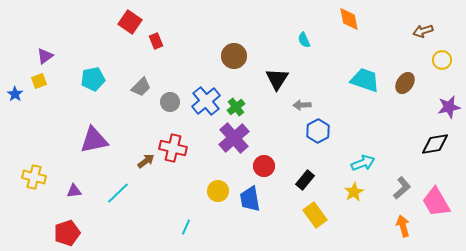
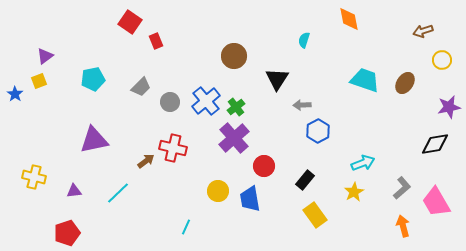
cyan semicircle at (304, 40): rotated 42 degrees clockwise
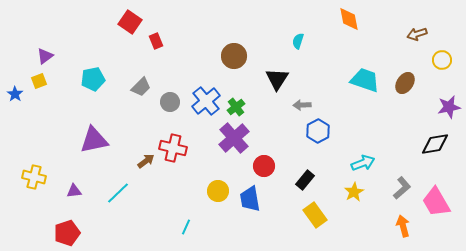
brown arrow at (423, 31): moved 6 px left, 3 px down
cyan semicircle at (304, 40): moved 6 px left, 1 px down
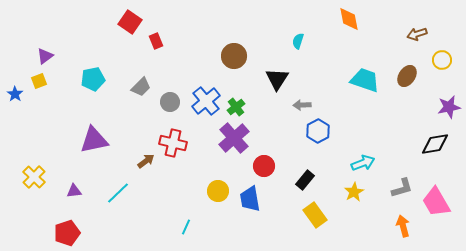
brown ellipse at (405, 83): moved 2 px right, 7 px up
red cross at (173, 148): moved 5 px up
yellow cross at (34, 177): rotated 30 degrees clockwise
gray L-shape at (402, 188): rotated 25 degrees clockwise
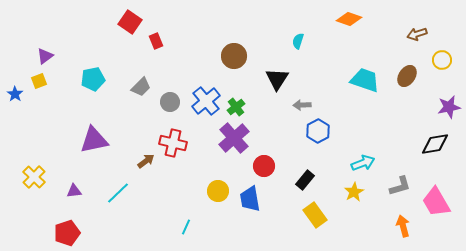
orange diamond at (349, 19): rotated 60 degrees counterclockwise
gray L-shape at (402, 188): moved 2 px left, 2 px up
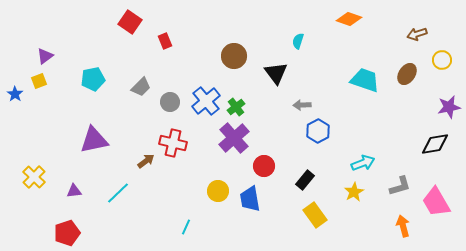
red rectangle at (156, 41): moved 9 px right
brown ellipse at (407, 76): moved 2 px up
black triangle at (277, 79): moved 1 px left, 6 px up; rotated 10 degrees counterclockwise
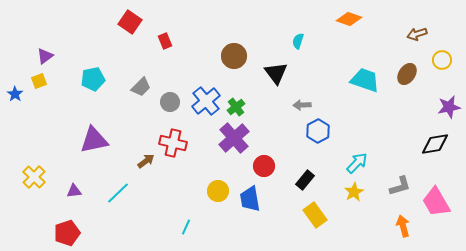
cyan arrow at (363, 163): moved 6 px left; rotated 25 degrees counterclockwise
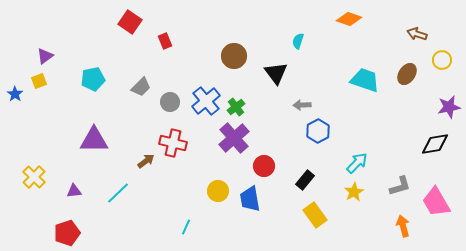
brown arrow at (417, 34): rotated 36 degrees clockwise
purple triangle at (94, 140): rotated 12 degrees clockwise
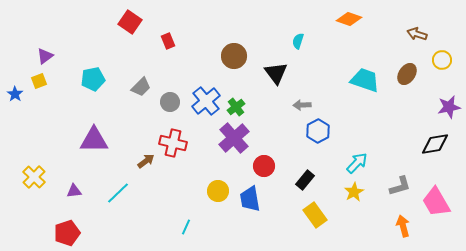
red rectangle at (165, 41): moved 3 px right
